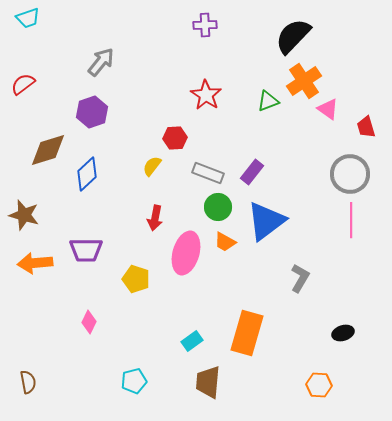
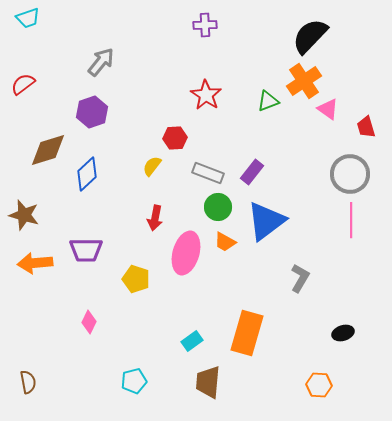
black semicircle: moved 17 px right
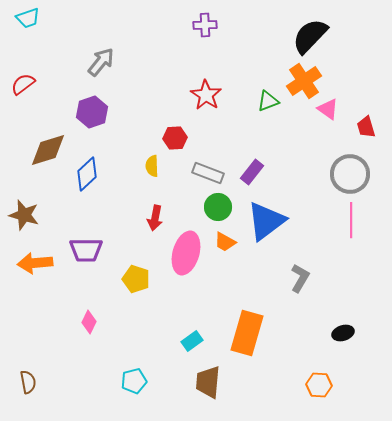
yellow semicircle: rotated 40 degrees counterclockwise
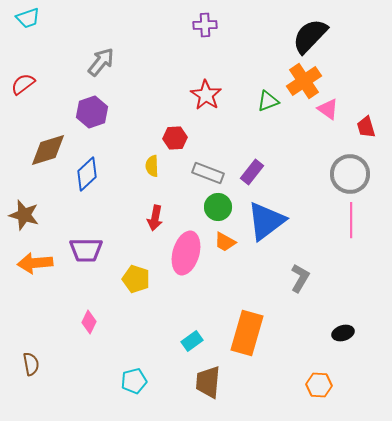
brown semicircle: moved 3 px right, 18 px up
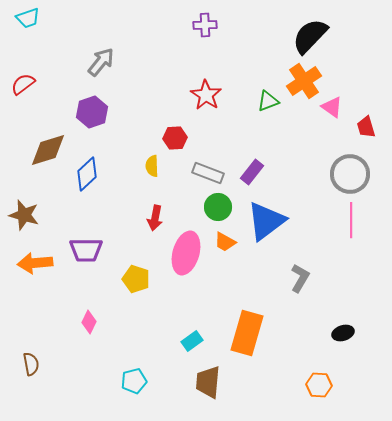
pink triangle: moved 4 px right, 2 px up
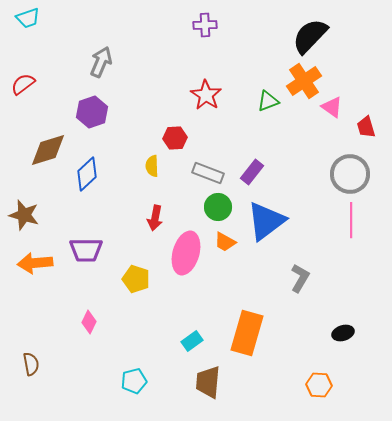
gray arrow: rotated 16 degrees counterclockwise
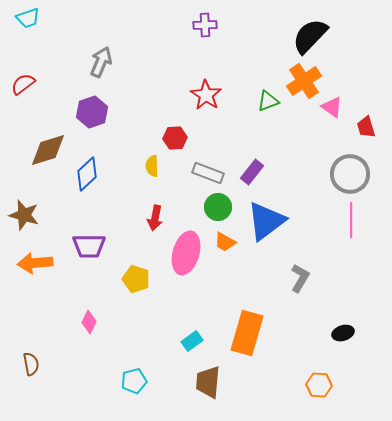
purple trapezoid: moved 3 px right, 4 px up
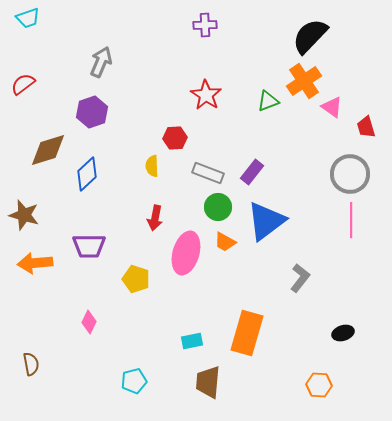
gray L-shape: rotated 8 degrees clockwise
cyan rectangle: rotated 25 degrees clockwise
